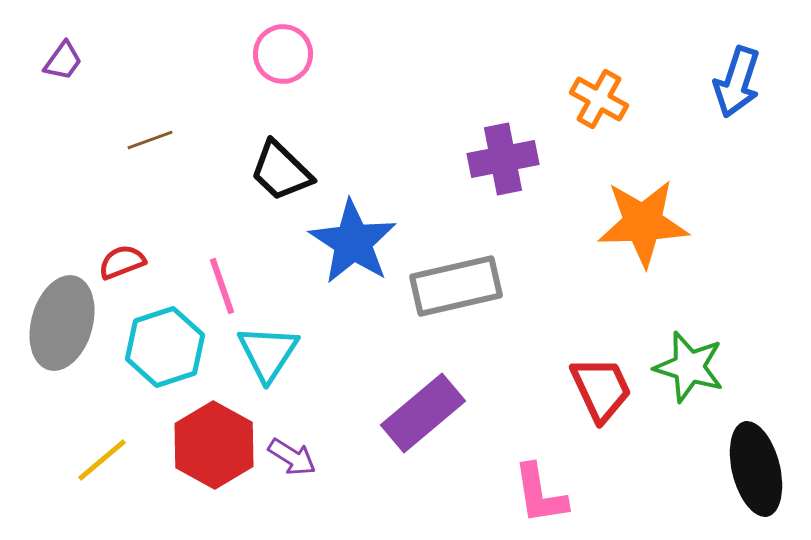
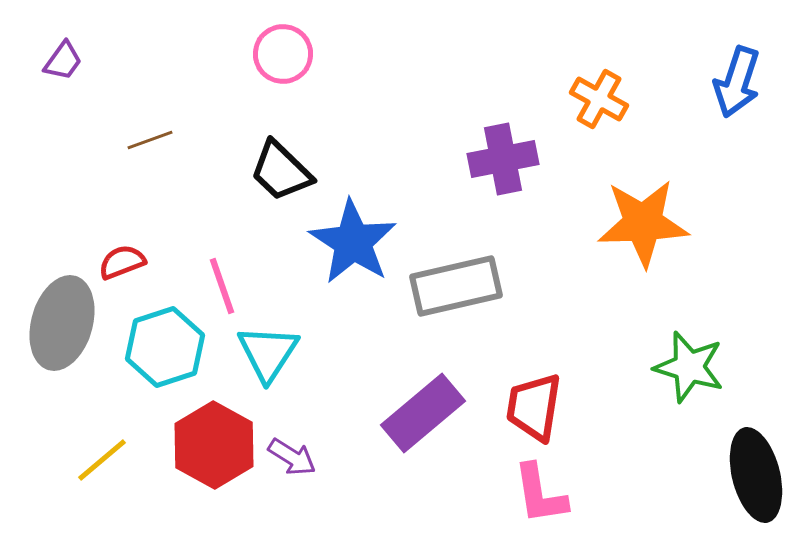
red trapezoid: moved 67 px left, 18 px down; rotated 146 degrees counterclockwise
black ellipse: moved 6 px down
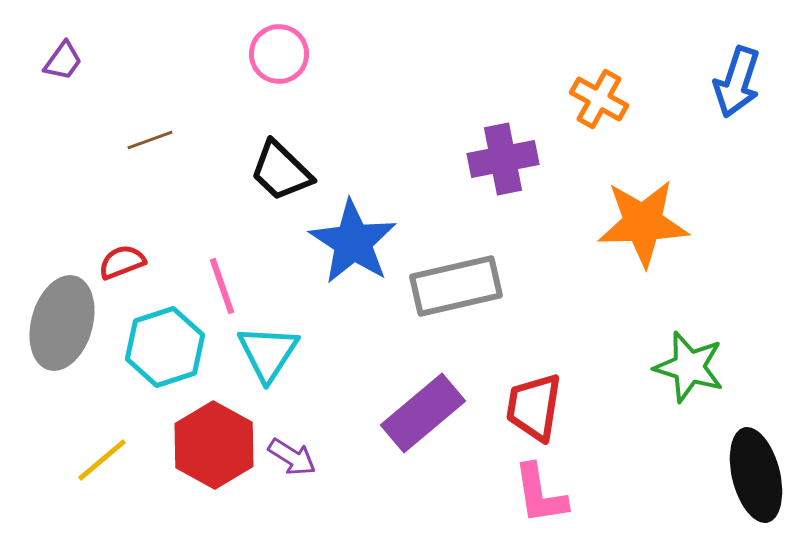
pink circle: moved 4 px left
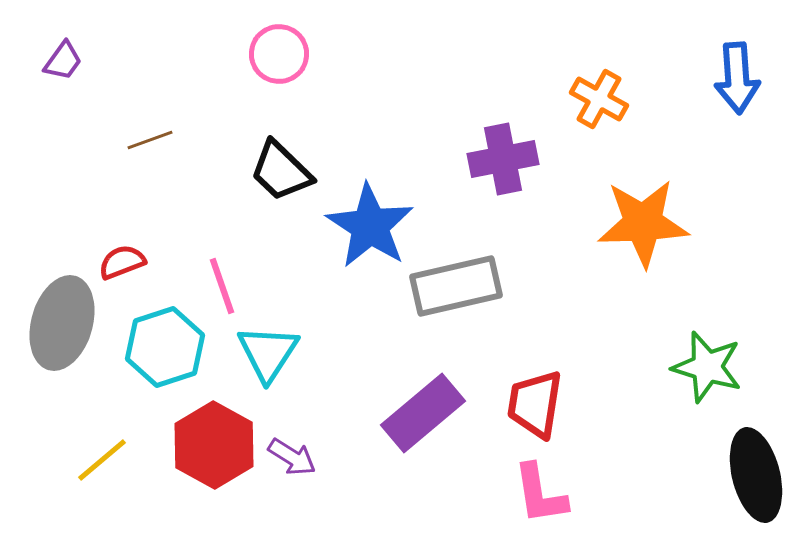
blue arrow: moved 4 px up; rotated 22 degrees counterclockwise
blue star: moved 17 px right, 16 px up
green star: moved 18 px right
red trapezoid: moved 1 px right, 3 px up
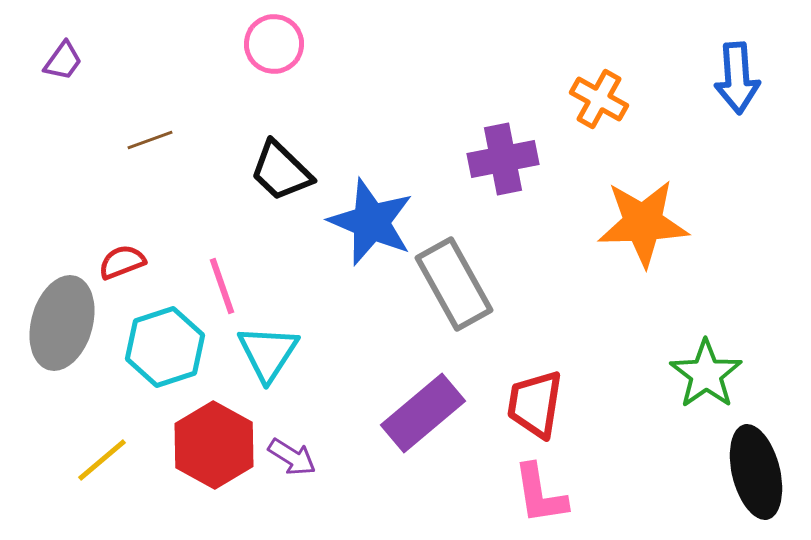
pink circle: moved 5 px left, 10 px up
blue star: moved 1 px right, 4 px up; rotated 10 degrees counterclockwise
gray rectangle: moved 2 px left, 2 px up; rotated 74 degrees clockwise
green star: moved 1 px left, 7 px down; rotated 20 degrees clockwise
black ellipse: moved 3 px up
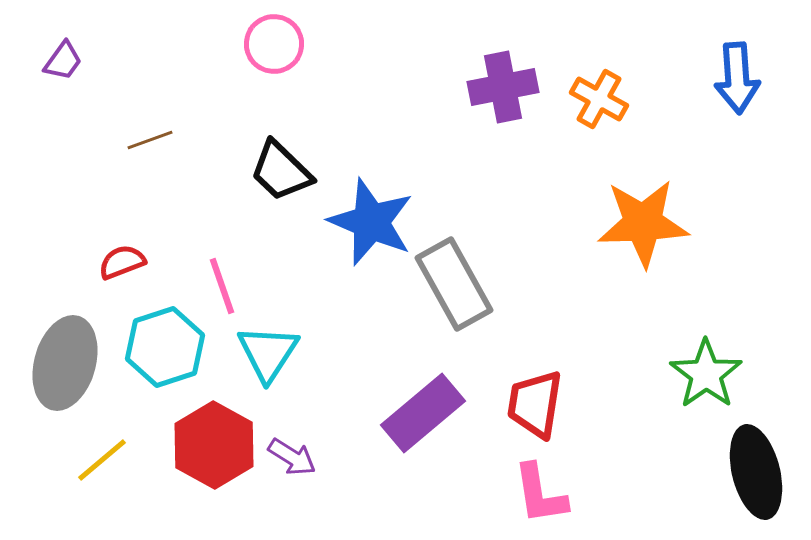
purple cross: moved 72 px up
gray ellipse: moved 3 px right, 40 px down
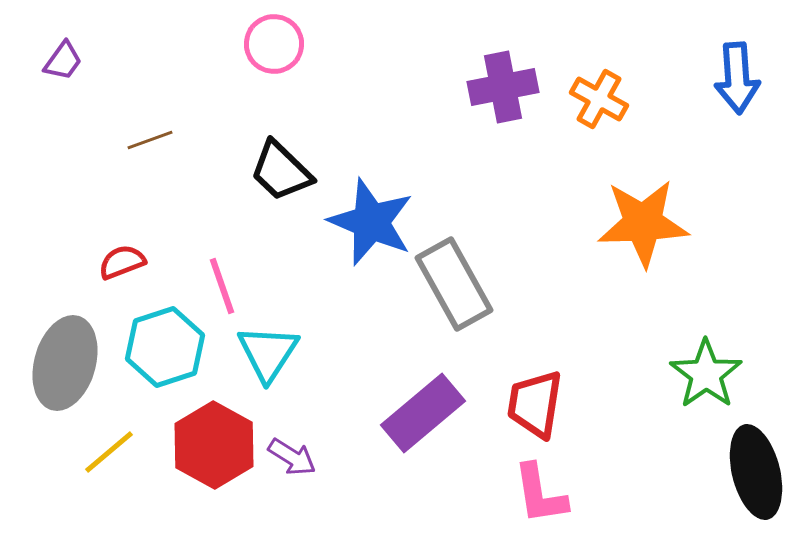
yellow line: moved 7 px right, 8 px up
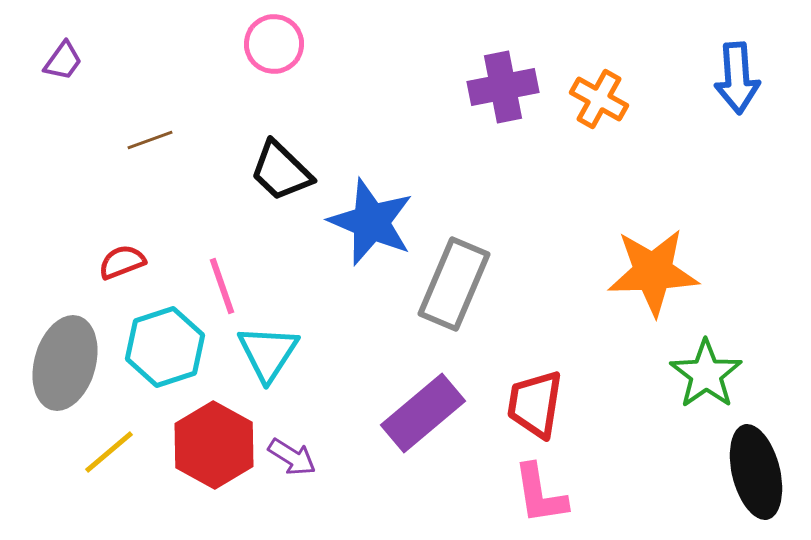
orange star: moved 10 px right, 49 px down
gray rectangle: rotated 52 degrees clockwise
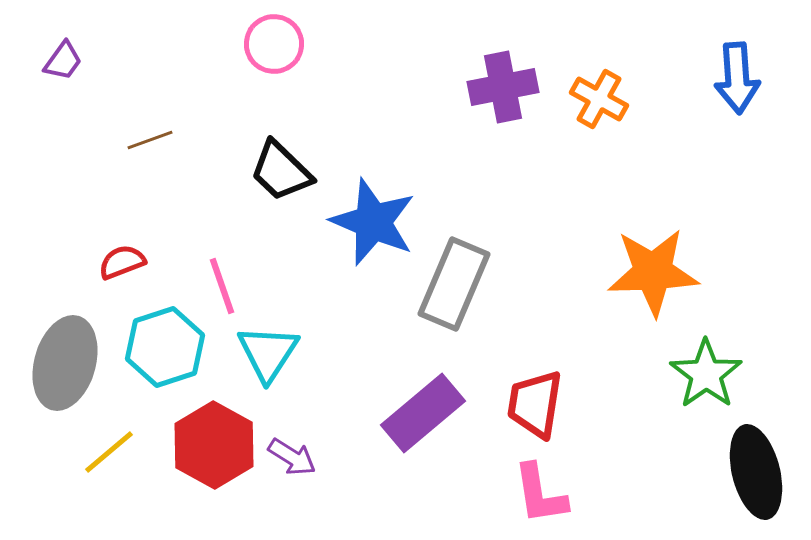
blue star: moved 2 px right
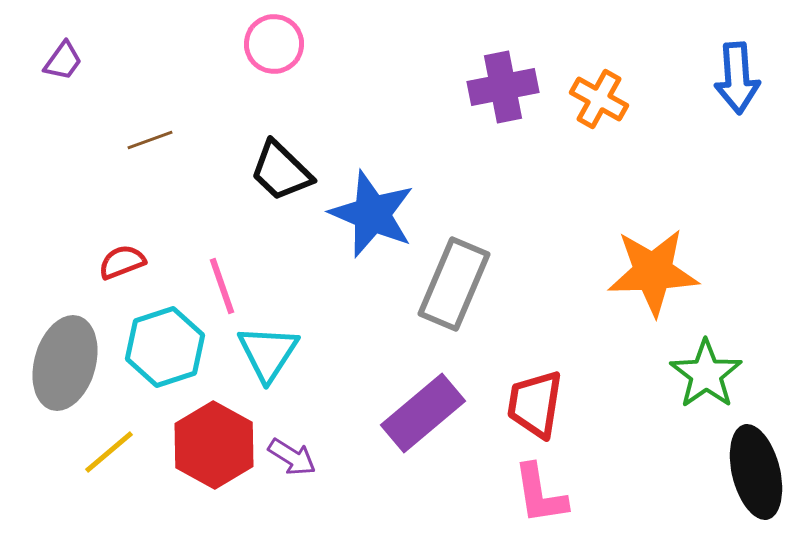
blue star: moved 1 px left, 8 px up
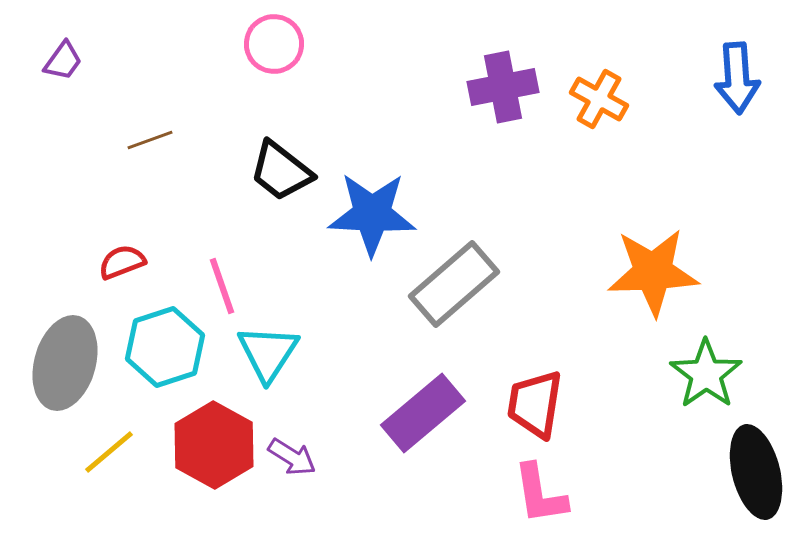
black trapezoid: rotated 6 degrees counterclockwise
blue star: rotated 20 degrees counterclockwise
gray rectangle: rotated 26 degrees clockwise
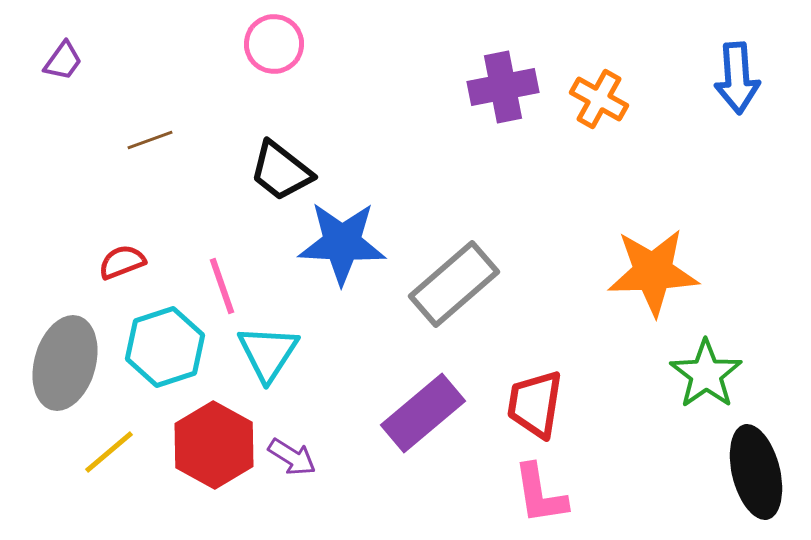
blue star: moved 30 px left, 29 px down
